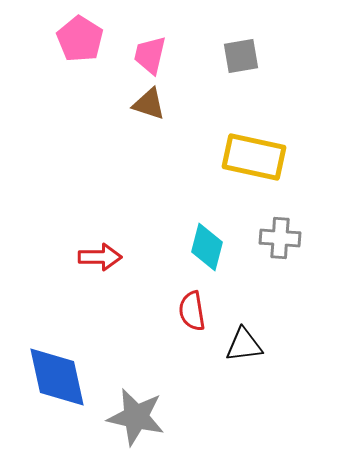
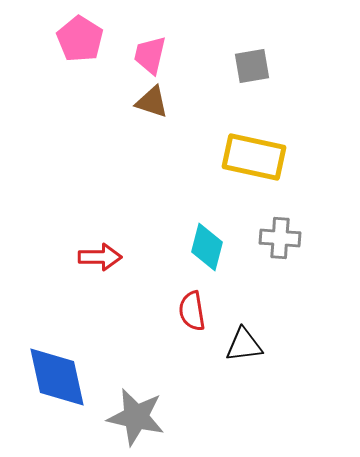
gray square: moved 11 px right, 10 px down
brown triangle: moved 3 px right, 2 px up
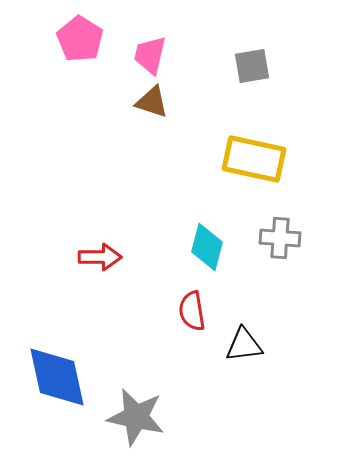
yellow rectangle: moved 2 px down
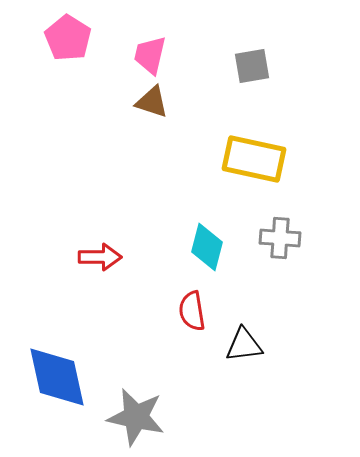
pink pentagon: moved 12 px left, 1 px up
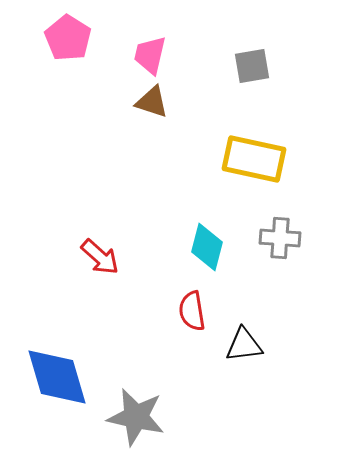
red arrow: rotated 42 degrees clockwise
blue diamond: rotated 4 degrees counterclockwise
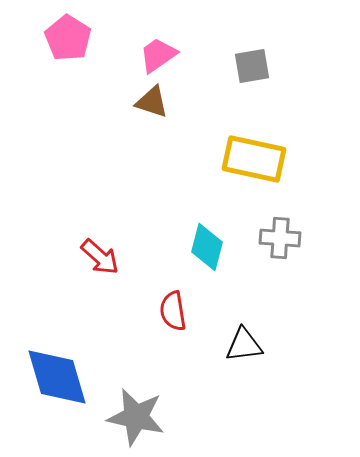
pink trapezoid: moved 8 px right; rotated 42 degrees clockwise
red semicircle: moved 19 px left
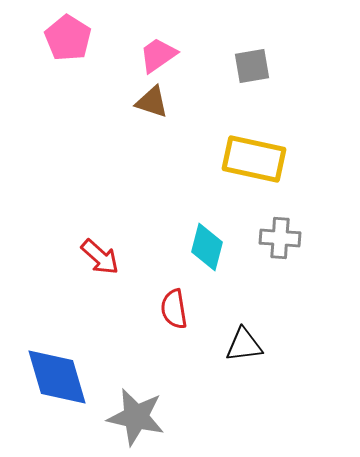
red semicircle: moved 1 px right, 2 px up
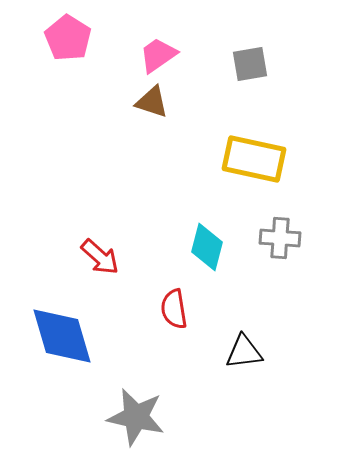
gray square: moved 2 px left, 2 px up
black triangle: moved 7 px down
blue diamond: moved 5 px right, 41 px up
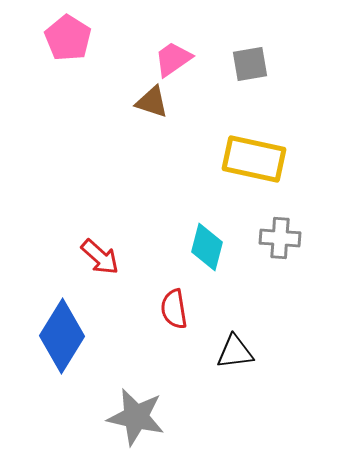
pink trapezoid: moved 15 px right, 4 px down
blue diamond: rotated 48 degrees clockwise
black triangle: moved 9 px left
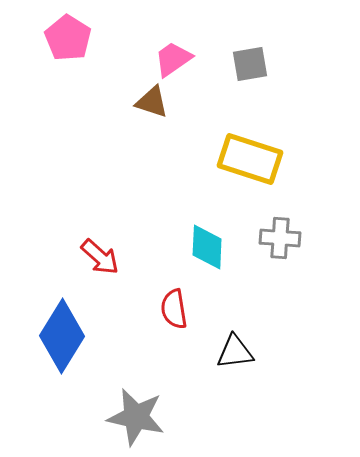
yellow rectangle: moved 4 px left; rotated 6 degrees clockwise
cyan diamond: rotated 12 degrees counterclockwise
